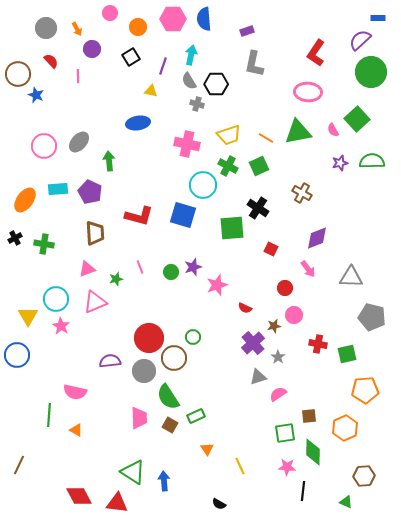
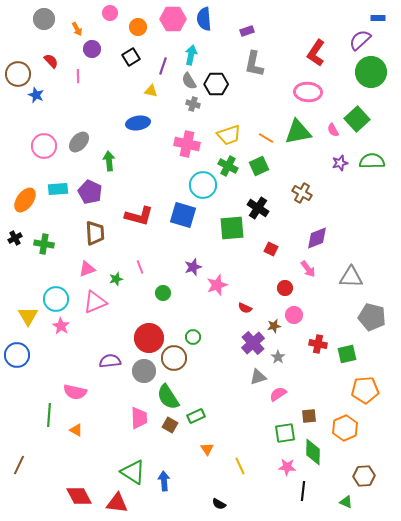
gray circle at (46, 28): moved 2 px left, 9 px up
gray cross at (197, 104): moved 4 px left
green circle at (171, 272): moved 8 px left, 21 px down
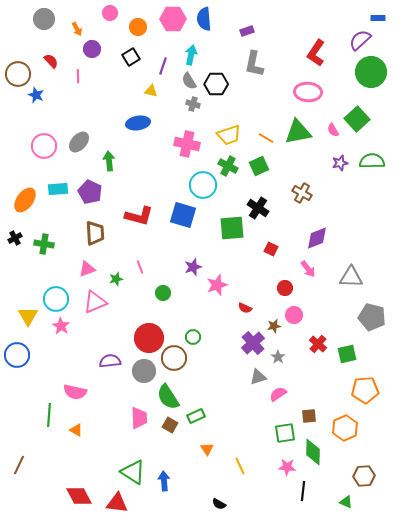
red cross at (318, 344): rotated 30 degrees clockwise
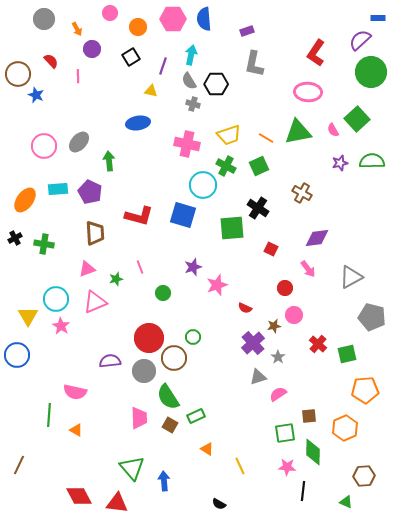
green cross at (228, 166): moved 2 px left
purple diamond at (317, 238): rotated 15 degrees clockwise
gray triangle at (351, 277): rotated 30 degrees counterclockwise
orange triangle at (207, 449): rotated 24 degrees counterclockwise
green triangle at (133, 472): moved 1 px left, 4 px up; rotated 16 degrees clockwise
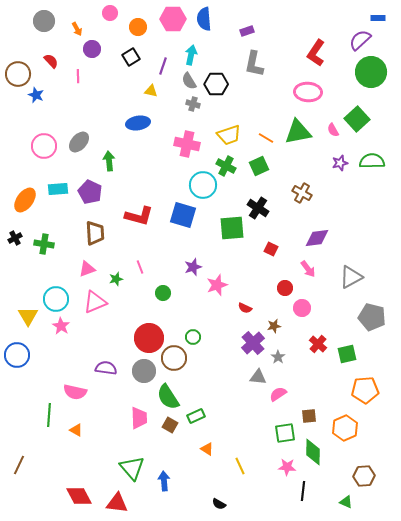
gray circle at (44, 19): moved 2 px down
pink circle at (294, 315): moved 8 px right, 7 px up
purple semicircle at (110, 361): moved 4 px left, 7 px down; rotated 15 degrees clockwise
gray triangle at (258, 377): rotated 24 degrees clockwise
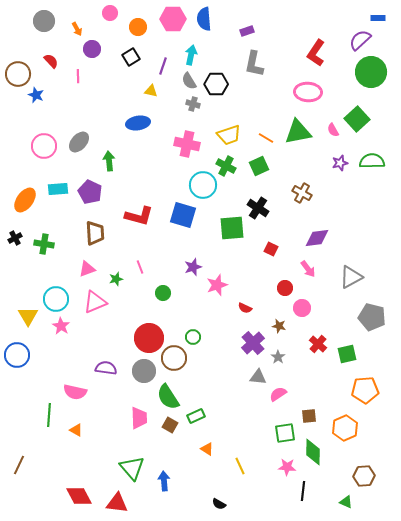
brown star at (274, 326): moved 5 px right; rotated 24 degrees clockwise
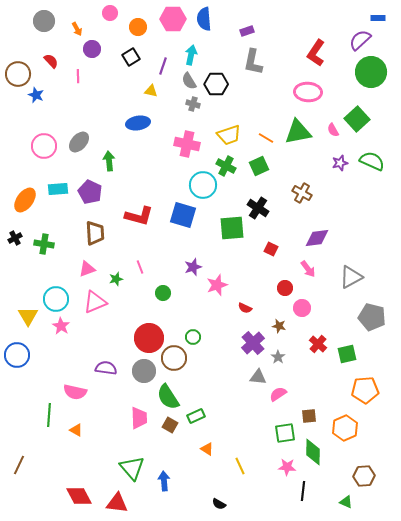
gray L-shape at (254, 64): moved 1 px left, 2 px up
green semicircle at (372, 161): rotated 25 degrees clockwise
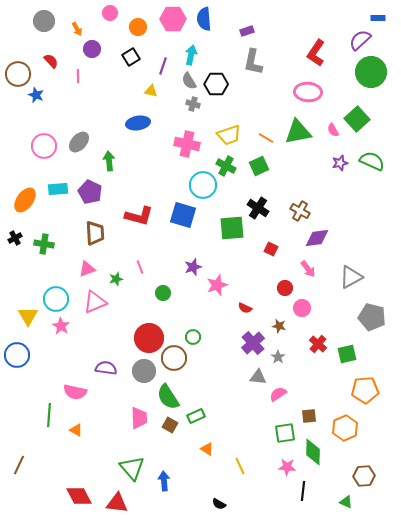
brown cross at (302, 193): moved 2 px left, 18 px down
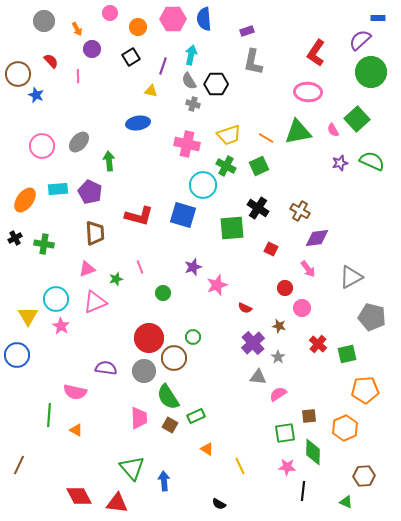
pink circle at (44, 146): moved 2 px left
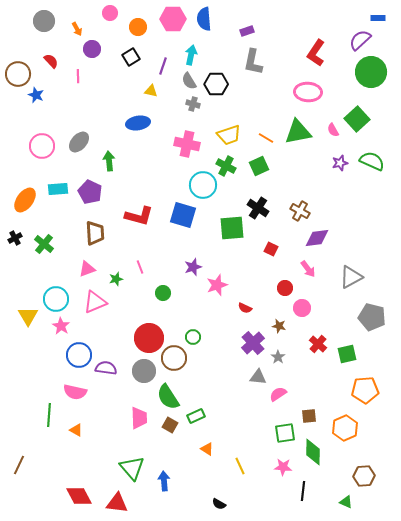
green cross at (44, 244): rotated 30 degrees clockwise
blue circle at (17, 355): moved 62 px right
pink star at (287, 467): moved 4 px left
